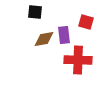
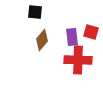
red square: moved 5 px right, 10 px down
purple rectangle: moved 8 px right, 2 px down
brown diamond: moved 2 px left, 1 px down; rotated 40 degrees counterclockwise
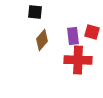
red square: moved 1 px right
purple rectangle: moved 1 px right, 1 px up
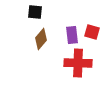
purple rectangle: moved 1 px left, 1 px up
brown diamond: moved 1 px left, 1 px up
red cross: moved 3 px down
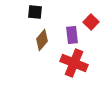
red square: moved 1 px left, 10 px up; rotated 28 degrees clockwise
brown diamond: moved 1 px right, 1 px down
red cross: moved 4 px left; rotated 20 degrees clockwise
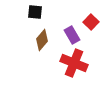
purple rectangle: rotated 24 degrees counterclockwise
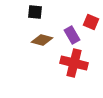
red square: rotated 21 degrees counterclockwise
brown diamond: rotated 65 degrees clockwise
red cross: rotated 8 degrees counterclockwise
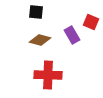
black square: moved 1 px right
brown diamond: moved 2 px left
red cross: moved 26 px left, 12 px down; rotated 12 degrees counterclockwise
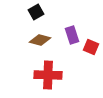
black square: rotated 35 degrees counterclockwise
red square: moved 25 px down
purple rectangle: rotated 12 degrees clockwise
